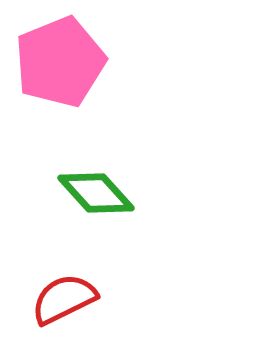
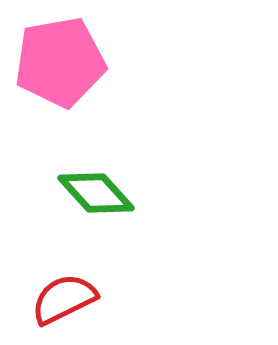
pink pentagon: rotated 12 degrees clockwise
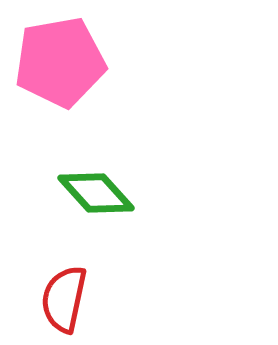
red semicircle: rotated 52 degrees counterclockwise
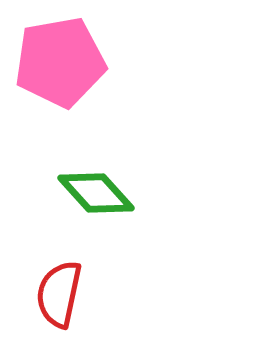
red semicircle: moved 5 px left, 5 px up
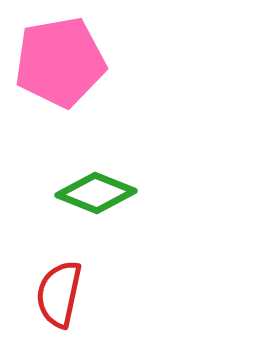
green diamond: rotated 26 degrees counterclockwise
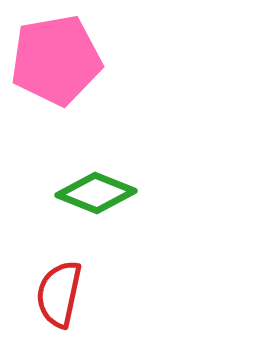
pink pentagon: moved 4 px left, 2 px up
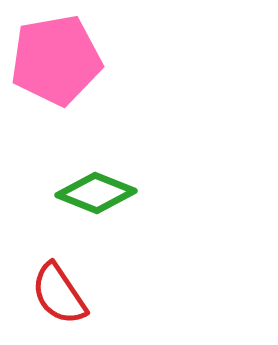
red semicircle: rotated 46 degrees counterclockwise
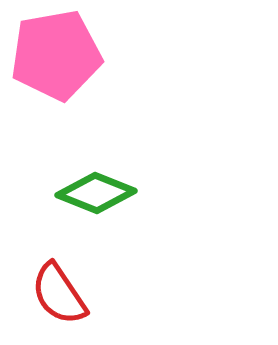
pink pentagon: moved 5 px up
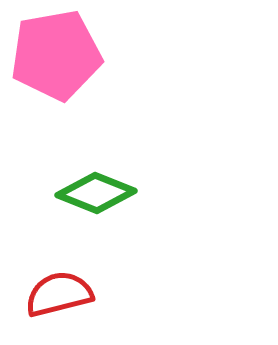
red semicircle: rotated 110 degrees clockwise
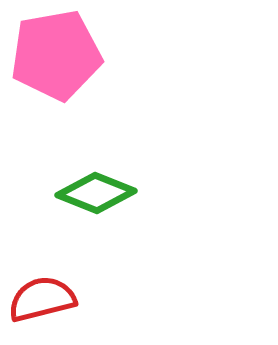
red semicircle: moved 17 px left, 5 px down
